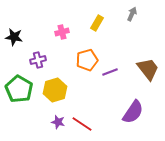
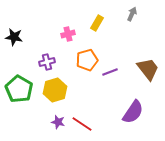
pink cross: moved 6 px right, 2 px down
purple cross: moved 9 px right, 2 px down
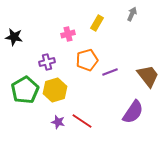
brown trapezoid: moved 7 px down
green pentagon: moved 6 px right, 1 px down; rotated 12 degrees clockwise
red line: moved 3 px up
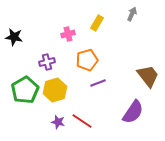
purple line: moved 12 px left, 11 px down
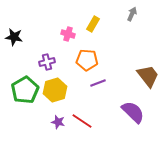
yellow rectangle: moved 4 px left, 1 px down
pink cross: rotated 32 degrees clockwise
orange pentagon: rotated 20 degrees clockwise
purple semicircle: rotated 80 degrees counterclockwise
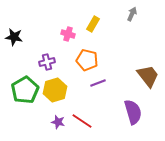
orange pentagon: rotated 10 degrees clockwise
purple semicircle: rotated 30 degrees clockwise
